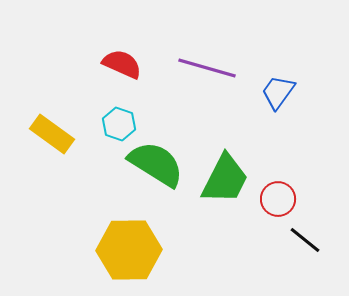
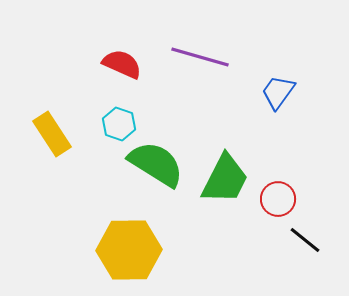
purple line: moved 7 px left, 11 px up
yellow rectangle: rotated 21 degrees clockwise
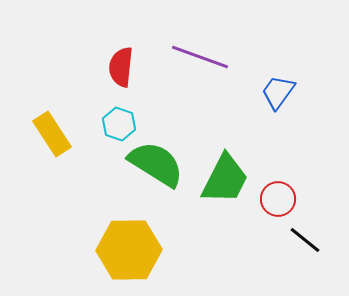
purple line: rotated 4 degrees clockwise
red semicircle: moved 1 px left, 3 px down; rotated 108 degrees counterclockwise
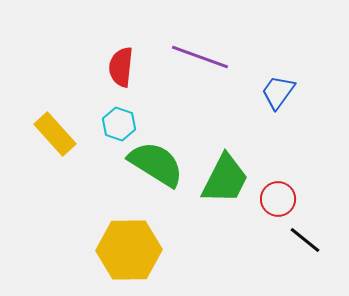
yellow rectangle: moved 3 px right; rotated 9 degrees counterclockwise
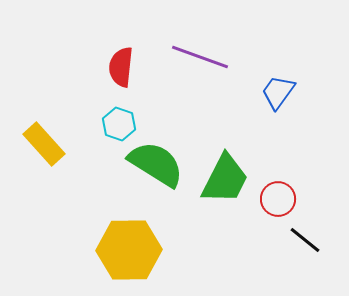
yellow rectangle: moved 11 px left, 10 px down
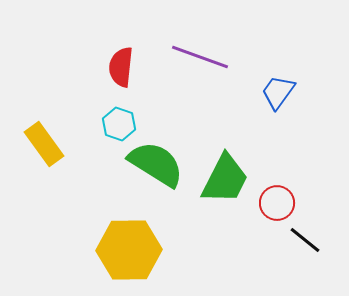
yellow rectangle: rotated 6 degrees clockwise
red circle: moved 1 px left, 4 px down
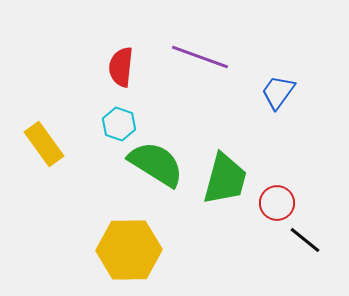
green trapezoid: rotated 12 degrees counterclockwise
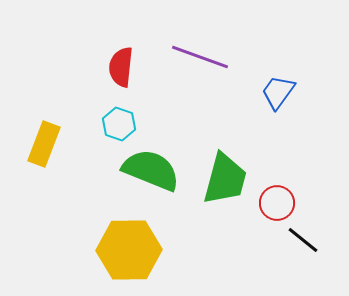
yellow rectangle: rotated 57 degrees clockwise
green semicircle: moved 5 px left, 6 px down; rotated 10 degrees counterclockwise
black line: moved 2 px left
